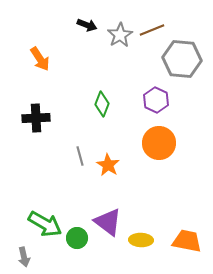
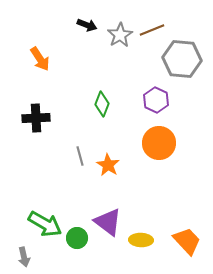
orange trapezoid: rotated 36 degrees clockwise
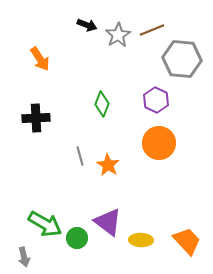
gray star: moved 2 px left
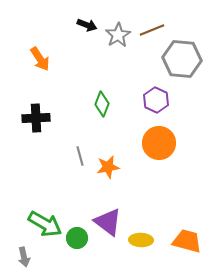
orange star: moved 2 px down; rotated 30 degrees clockwise
orange trapezoid: rotated 32 degrees counterclockwise
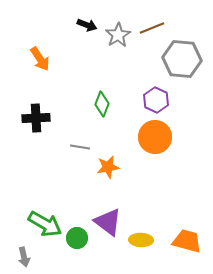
brown line: moved 2 px up
orange circle: moved 4 px left, 6 px up
gray line: moved 9 px up; rotated 66 degrees counterclockwise
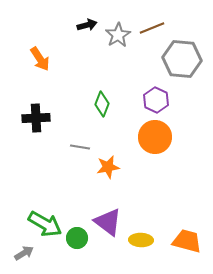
black arrow: rotated 36 degrees counterclockwise
gray arrow: moved 4 px up; rotated 108 degrees counterclockwise
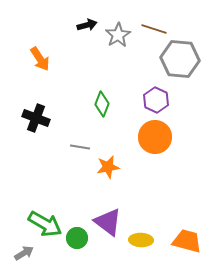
brown line: moved 2 px right, 1 px down; rotated 40 degrees clockwise
gray hexagon: moved 2 px left
black cross: rotated 24 degrees clockwise
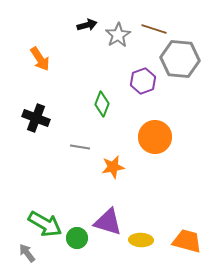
purple hexagon: moved 13 px left, 19 px up; rotated 15 degrees clockwise
orange star: moved 5 px right
purple triangle: rotated 20 degrees counterclockwise
gray arrow: moved 3 px right; rotated 96 degrees counterclockwise
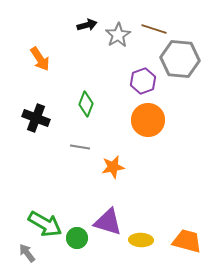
green diamond: moved 16 px left
orange circle: moved 7 px left, 17 px up
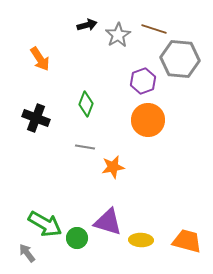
gray line: moved 5 px right
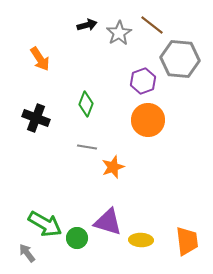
brown line: moved 2 px left, 4 px up; rotated 20 degrees clockwise
gray star: moved 1 px right, 2 px up
gray line: moved 2 px right
orange star: rotated 10 degrees counterclockwise
orange trapezoid: rotated 68 degrees clockwise
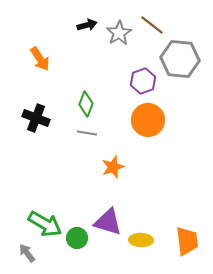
gray line: moved 14 px up
